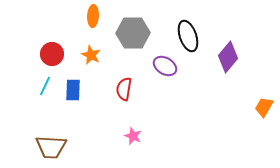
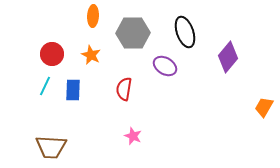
black ellipse: moved 3 px left, 4 px up
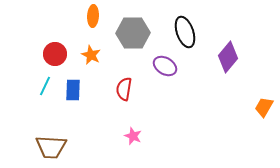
red circle: moved 3 px right
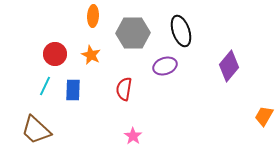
black ellipse: moved 4 px left, 1 px up
purple diamond: moved 1 px right, 9 px down
purple ellipse: rotated 50 degrees counterclockwise
orange trapezoid: moved 9 px down
pink star: rotated 12 degrees clockwise
brown trapezoid: moved 15 px left, 17 px up; rotated 40 degrees clockwise
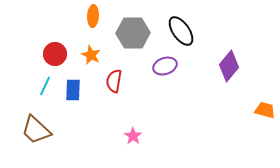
black ellipse: rotated 16 degrees counterclockwise
red semicircle: moved 10 px left, 8 px up
orange trapezoid: moved 1 px right, 6 px up; rotated 75 degrees clockwise
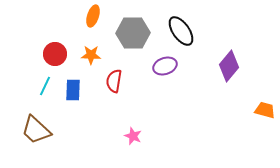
orange ellipse: rotated 15 degrees clockwise
orange star: rotated 24 degrees counterclockwise
pink star: rotated 12 degrees counterclockwise
